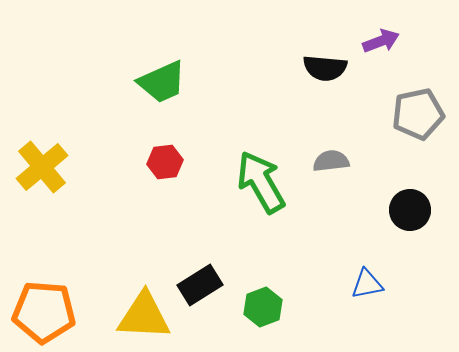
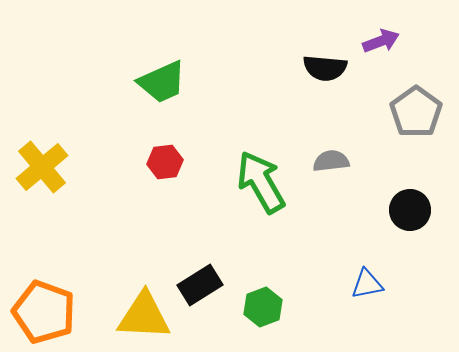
gray pentagon: moved 2 px left, 2 px up; rotated 24 degrees counterclockwise
orange pentagon: rotated 16 degrees clockwise
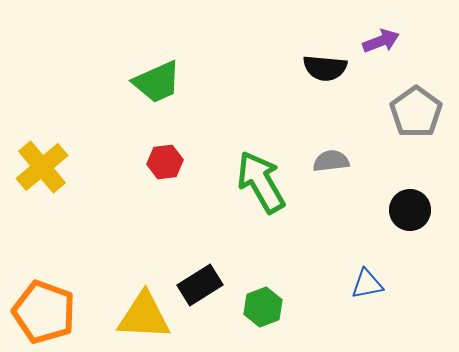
green trapezoid: moved 5 px left
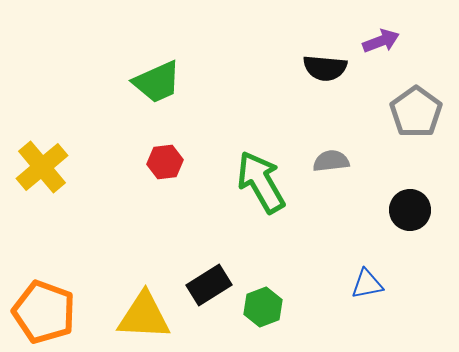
black rectangle: moved 9 px right
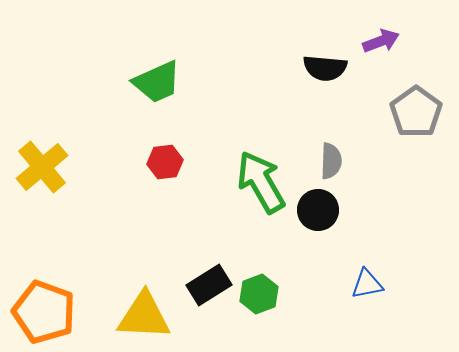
gray semicircle: rotated 99 degrees clockwise
black circle: moved 92 px left
green hexagon: moved 4 px left, 13 px up
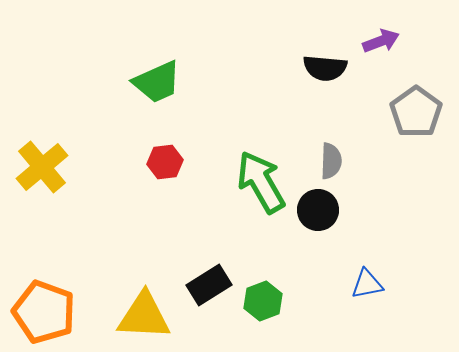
green hexagon: moved 4 px right, 7 px down
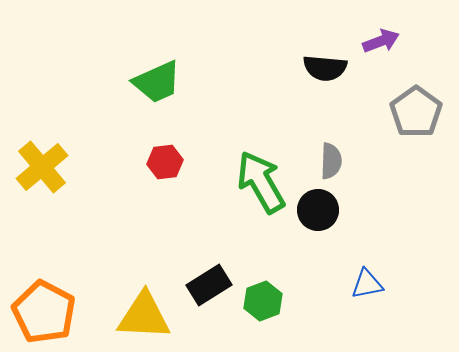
orange pentagon: rotated 8 degrees clockwise
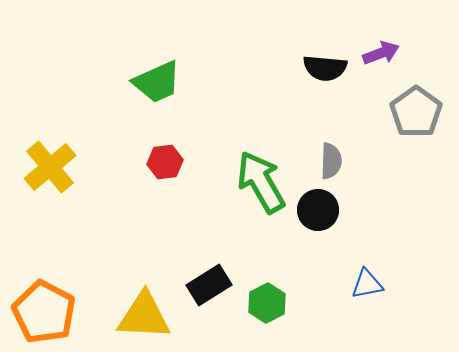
purple arrow: moved 12 px down
yellow cross: moved 8 px right
green hexagon: moved 4 px right, 2 px down; rotated 6 degrees counterclockwise
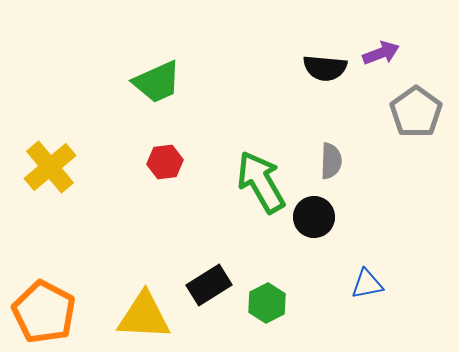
black circle: moved 4 px left, 7 px down
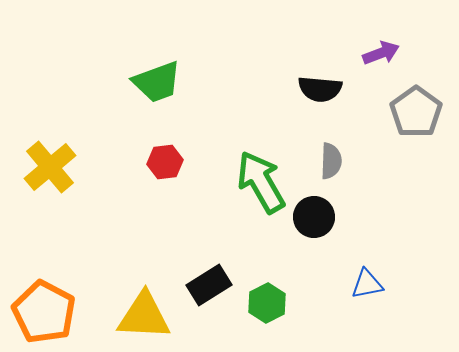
black semicircle: moved 5 px left, 21 px down
green trapezoid: rotated 4 degrees clockwise
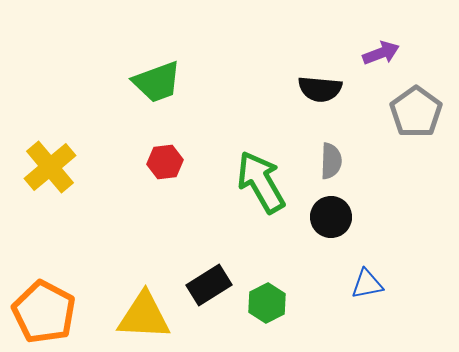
black circle: moved 17 px right
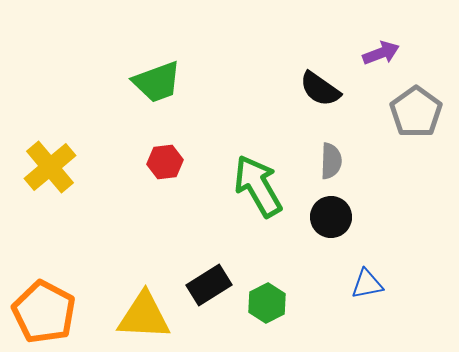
black semicircle: rotated 30 degrees clockwise
green arrow: moved 3 px left, 4 px down
